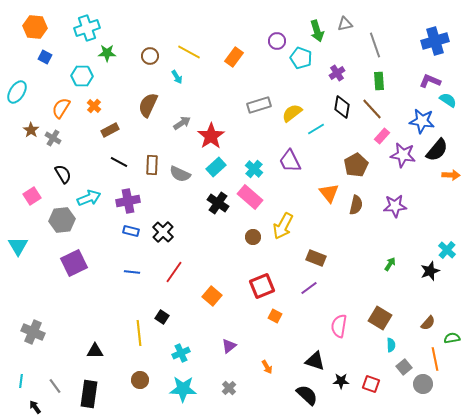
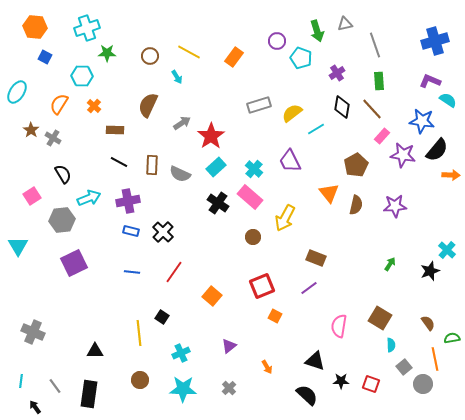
orange semicircle at (61, 108): moved 2 px left, 4 px up
brown rectangle at (110, 130): moved 5 px right; rotated 30 degrees clockwise
yellow arrow at (283, 226): moved 2 px right, 8 px up
brown semicircle at (428, 323): rotated 77 degrees counterclockwise
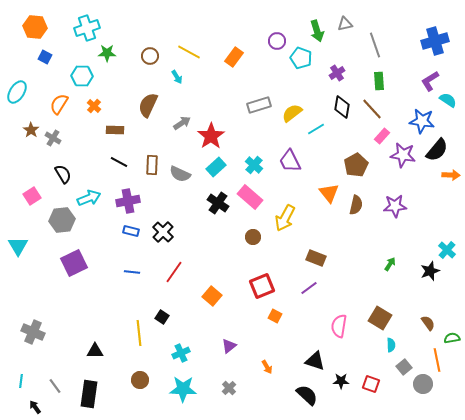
purple L-shape at (430, 81): rotated 55 degrees counterclockwise
cyan cross at (254, 169): moved 4 px up
orange line at (435, 359): moved 2 px right, 1 px down
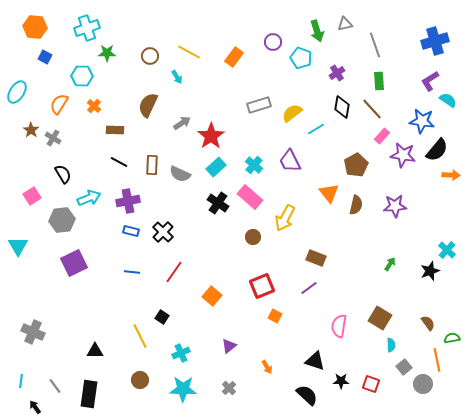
purple circle at (277, 41): moved 4 px left, 1 px down
yellow line at (139, 333): moved 1 px right, 3 px down; rotated 20 degrees counterclockwise
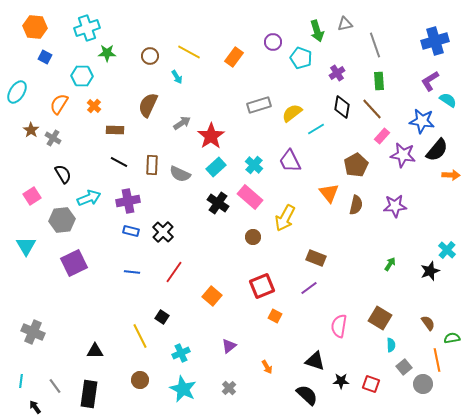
cyan triangle at (18, 246): moved 8 px right
cyan star at (183, 389): rotated 24 degrees clockwise
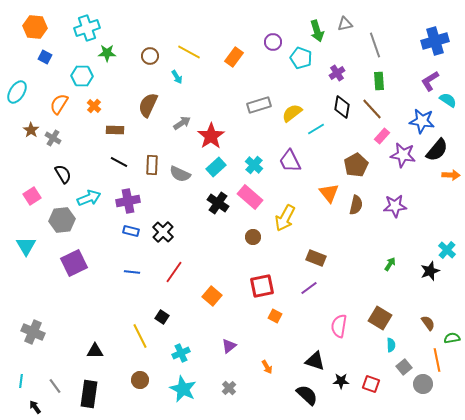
red square at (262, 286): rotated 10 degrees clockwise
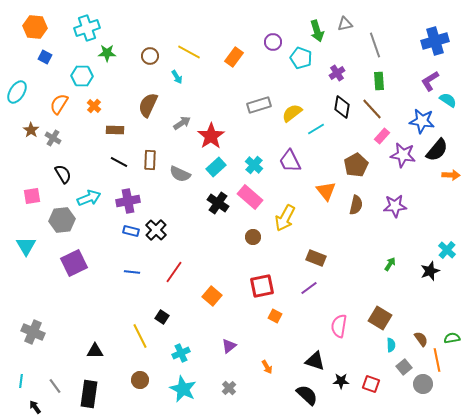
brown rectangle at (152, 165): moved 2 px left, 5 px up
orange triangle at (329, 193): moved 3 px left, 2 px up
pink square at (32, 196): rotated 24 degrees clockwise
black cross at (163, 232): moved 7 px left, 2 px up
brown semicircle at (428, 323): moved 7 px left, 16 px down
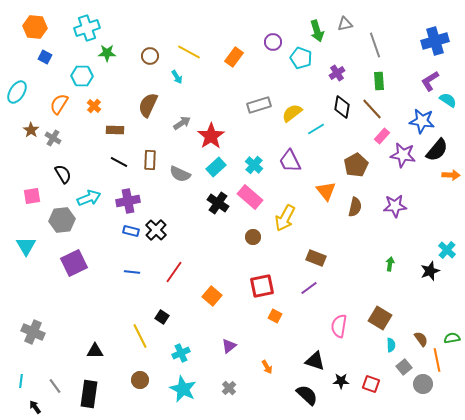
brown semicircle at (356, 205): moved 1 px left, 2 px down
green arrow at (390, 264): rotated 24 degrees counterclockwise
